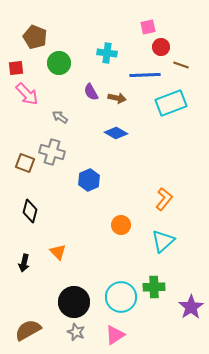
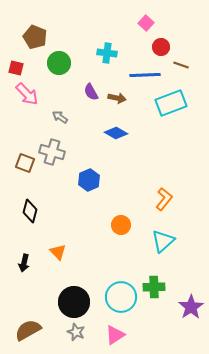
pink square: moved 2 px left, 4 px up; rotated 35 degrees counterclockwise
red square: rotated 21 degrees clockwise
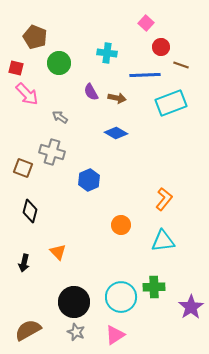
brown square: moved 2 px left, 5 px down
cyan triangle: rotated 35 degrees clockwise
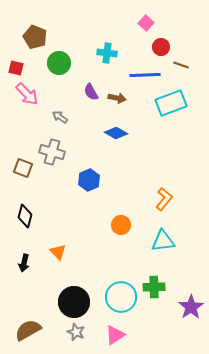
black diamond: moved 5 px left, 5 px down
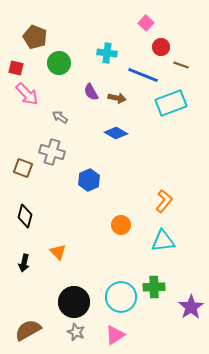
blue line: moved 2 px left; rotated 24 degrees clockwise
orange L-shape: moved 2 px down
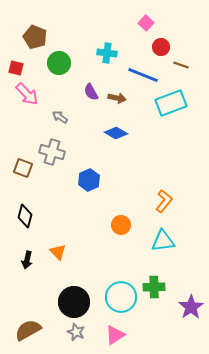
black arrow: moved 3 px right, 3 px up
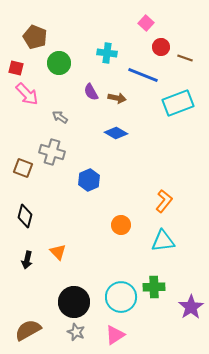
brown line: moved 4 px right, 7 px up
cyan rectangle: moved 7 px right
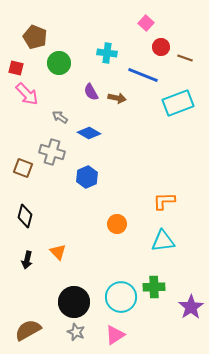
blue diamond: moved 27 px left
blue hexagon: moved 2 px left, 3 px up
orange L-shape: rotated 130 degrees counterclockwise
orange circle: moved 4 px left, 1 px up
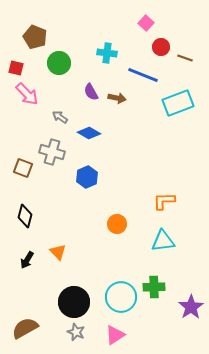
black arrow: rotated 18 degrees clockwise
brown semicircle: moved 3 px left, 2 px up
